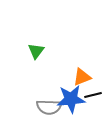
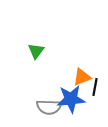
black line: moved 2 px right, 8 px up; rotated 66 degrees counterclockwise
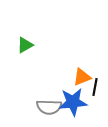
green triangle: moved 11 px left, 6 px up; rotated 24 degrees clockwise
blue star: moved 2 px right, 3 px down
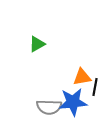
green triangle: moved 12 px right, 1 px up
orange triangle: rotated 12 degrees clockwise
